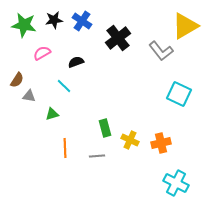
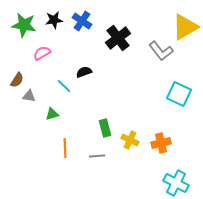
yellow triangle: moved 1 px down
black semicircle: moved 8 px right, 10 px down
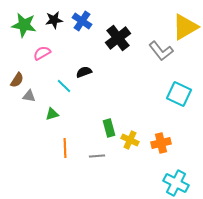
green rectangle: moved 4 px right
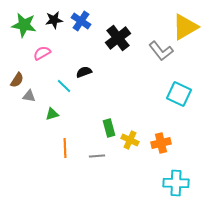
blue cross: moved 1 px left
cyan cross: rotated 25 degrees counterclockwise
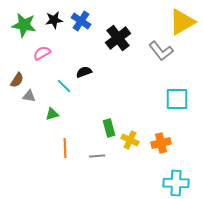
yellow triangle: moved 3 px left, 5 px up
cyan square: moved 2 px left, 5 px down; rotated 25 degrees counterclockwise
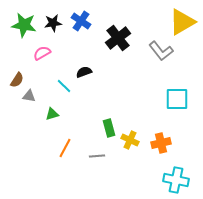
black star: moved 1 px left, 3 px down
orange line: rotated 30 degrees clockwise
cyan cross: moved 3 px up; rotated 10 degrees clockwise
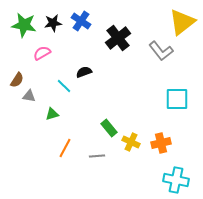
yellow triangle: rotated 8 degrees counterclockwise
green rectangle: rotated 24 degrees counterclockwise
yellow cross: moved 1 px right, 2 px down
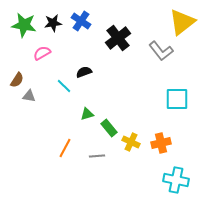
green triangle: moved 35 px right
